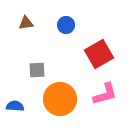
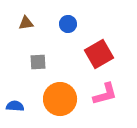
blue circle: moved 2 px right, 1 px up
gray square: moved 1 px right, 8 px up
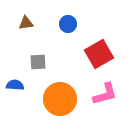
blue semicircle: moved 21 px up
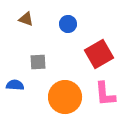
brown triangle: moved 4 px up; rotated 28 degrees clockwise
pink L-shape: rotated 100 degrees clockwise
orange circle: moved 5 px right, 2 px up
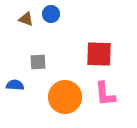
blue circle: moved 17 px left, 10 px up
red square: rotated 32 degrees clockwise
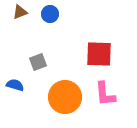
blue circle: moved 1 px left
brown triangle: moved 6 px left, 7 px up; rotated 42 degrees counterclockwise
gray square: rotated 18 degrees counterclockwise
blue semicircle: rotated 12 degrees clockwise
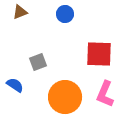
blue circle: moved 15 px right
blue semicircle: rotated 18 degrees clockwise
pink L-shape: rotated 28 degrees clockwise
